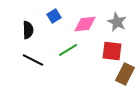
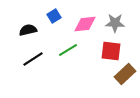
gray star: moved 2 px left, 1 px down; rotated 24 degrees counterclockwise
black semicircle: rotated 102 degrees counterclockwise
red square: moved 1 px left
black line: moved 1 px up; rotated 60 degrees counterclockwise
brown rectangle: rotated 20 degrees clockwise
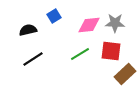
pink diamond: moved 4 px right, 1 px down
green line: moved 12 px right, 4 px down
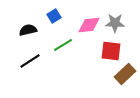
green line: moved 17 px left, 9 px up
black line: moved 3 px left, 2 px down
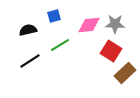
blue square: rotated 16 degrees clockwise
gray star: moved 1 px down
green line: moved 3 px left
red square: rotated 25 degrees clockwise
brown rectangle: moved 1 px up
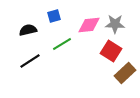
green line: moved 2 px right, 1 px up
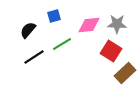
gray star: moved 2 px right
black semicircle: rotated 36 degrees counterclockwise
black line: moved 4 px right, 4 px up
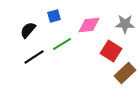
gray star: moved 8 px right
